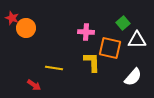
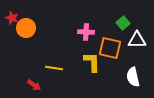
white semicircle: rotated 126 degrees clockwise
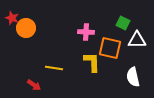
green square: rotated 24 degrees counterclockwise
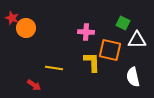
orange square: moved 2 px down
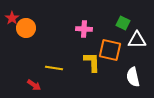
red star: rotated 16 degrees clockwise
pink cross: moved 2 px left, 3 px up
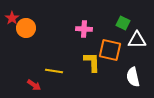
yellow line: moved 3 px down
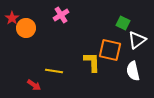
pink cross: moved 23 px left, 14 px up; rotated 35 degrees counterclockwise
white triangle: rotated 36 degrees counterclockwise
white semicircle: moved 6 px up
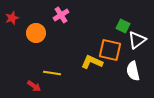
red star: rotated 16 degrees clockwise
green square: moved 3 px down
orange circle: moved 10 px right, 5 px down
yellow L-shape: rotated 65 degrees counterclockwise
yellow line: moved 2 px left, 2 px down
red arrow: moved 1 px down
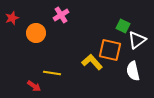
yellow L-shape: rotated 25 degrees clockwise
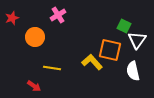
pink cross: moved 3 px left
green square: moved 1 px right
orange circle: moved 1 px left, 4 px down
white triangle: rotated 18 degrees counterclockwise
yellow line: moved 5 px up
